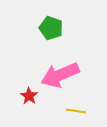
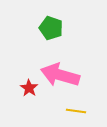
pink arrow: rotated 39 degrees clockwise
red star: moved 8 px up
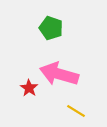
pink arrow: moved 1 px left, 1 px up
yellow line: rotated 24 degrees clockwise
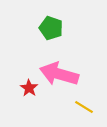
yellow line: moved 8 px right, 4 px up
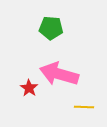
green pentagon: rotated 15 degrees counterclockwise
yellow line: rotated 30 degrees counterclockwise
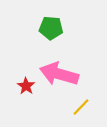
red star: moved 3 px left, 2 px up
yellow line: moved 3 px left; rotated 48 degrees counterclockwise
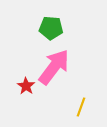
pink arrow: moved 5 px left, 7 px up; rotated 111 degrees clockwise
yellow line: rotated 24 degrees counterclockwise
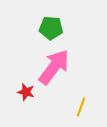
red star: moved 6 px down; rotated 18 degrees counterclockwise
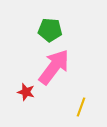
green pentagon: moved 1 px left, 2 px down
